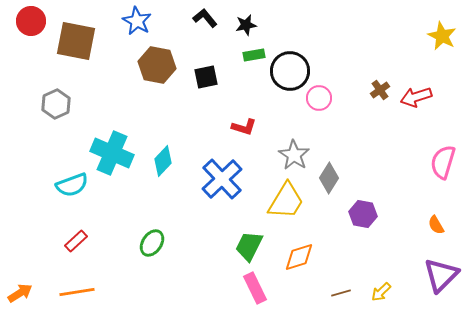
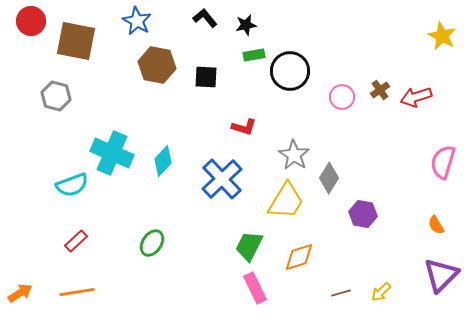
black square: rotated 15 degrees clockwise
pink circle: moved 23 px right, 1 px up
gray hexagon: moved 8 px up; rotated 20 degrees counterclockwise
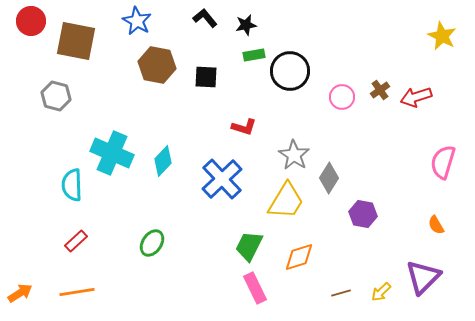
cyan semicircle: rotated 108 degrees clockwise
purple triangle: moved 18 px left, 2 px down
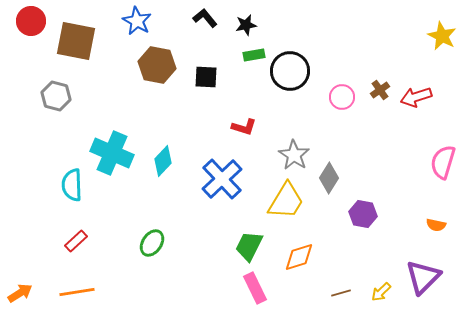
orange semicircle: rotated 48 degrees counterclockwise
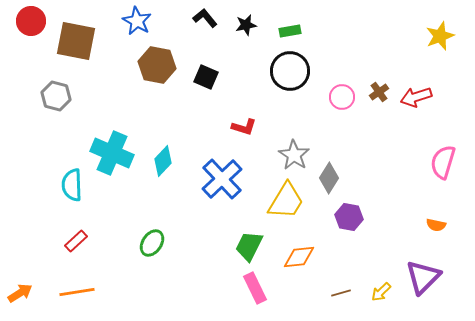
yellow star: moved 2 px left; rotated 24 degrees clockwise
green rectangle: moved 36 px right, 24 px up
black square: rotated 20 degrees clockwise
brown cross: moved 1 px left, 2 px down
purple hexagon: moved 14 px left, 3 px down
orange diamond: rotated 12 degrees clockwise
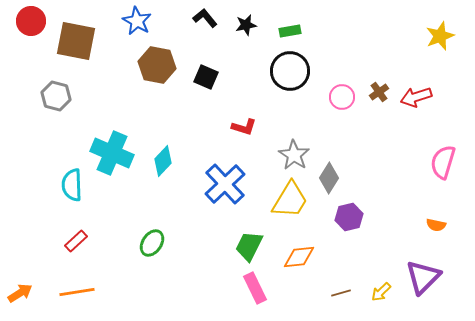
blue cross: moved 3 px right, 5 px down
yellow trapezoid: moved 4 px right, 1 px up
purple hexagon: rotated 24 degrees counterclockwise
